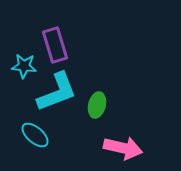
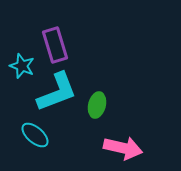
cyan star: moved 2 px left; rotated 15 degrees clockwise
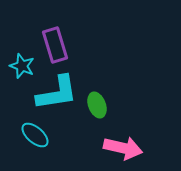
cyan L-shape: moved 1 px down; rotated 12 degrees clockwise
green ellipse: rotated 35 degrees counterclockwise
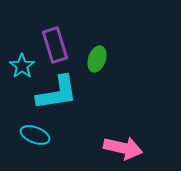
cyan star: rotated 15 degrees clockwise
green ellipse: moved 46 px up; rotated 40 degrees clockwise
cyan ellipse: rotated 20 degrees counterclockwise
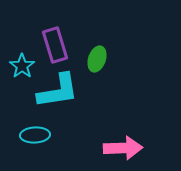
cyan L-shape: moved 1 px right, 2 px up
cyan ellipse: rotated 24 degrees counterclockwise
pink arrow: rotated 15 degrees counterclockwise
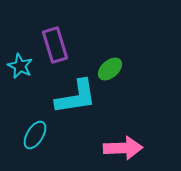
green ellipse: moved 13 px right, 10 px down; rotated 30 degrees clockwise
cyan star: moved 2 px left; rotated 10 degrees counterclockwise
cyan L-shape: moved 18 px right, 6 px down
cyan ellipse: rotated 56 degrees counterclockwise
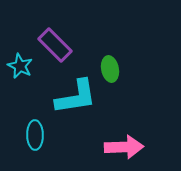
purple rectangle: rotated 28 degrees counterclockwise
green ellipse: rotated 60 degrees counterclockwise
cyan ellipse: rotated 32 degrees counterclockwise
pink arrow: moved 1 px right, 1 px up
